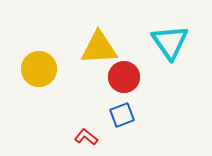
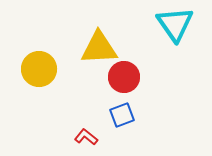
cyan triangle: moved 5 px right, 18 px up
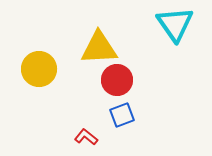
red circle: moved 7 px left, 3 px down
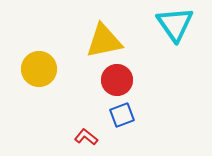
yellow triangle: moved 5 px right, 7 px up; rotated 9 degrees counterclockwise
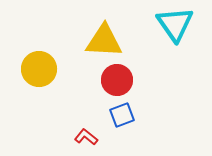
yellow triangle: rotated 15 degrees clockwise
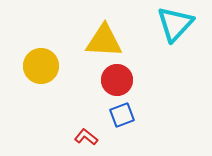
cyan triangle: rotated 18 degrees clockwise
yellow circle: moved 2 px right, 3 px up
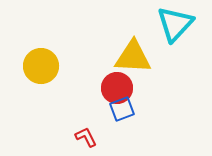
yellow triangle: moved 29 px right, 16 px down
red circle: moved 8 px down
blue square: moved 6 px up
red L-shape: rotated 25 degrees clockwise
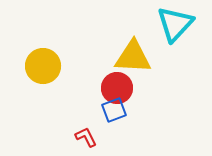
yellow circle: moved 2 px right
blue square: moved 8 px left, 1 px down
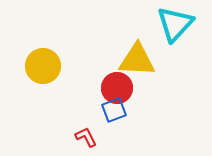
yellow triangle: moved 4 px right, 3 px down
